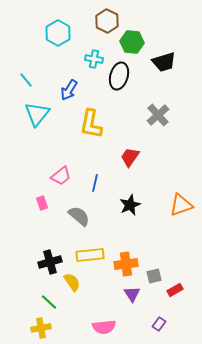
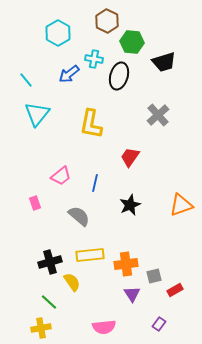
blue arrow: moved 16 px up; rotated 20 degrees clockwise
pink rectangle: moved 7 px left
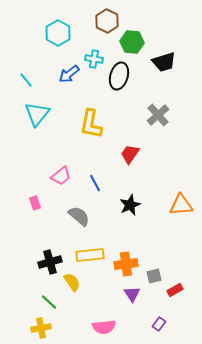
red trapezoid: moved 3 px up
blue line: rotated 42 degrees counterclockwise
orange triangle: rotated 15 degrees clockwise
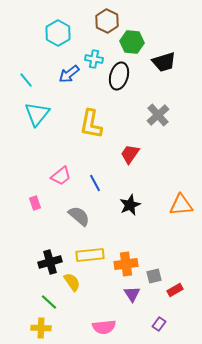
yellow cross: rotated 12 degrees clockwise
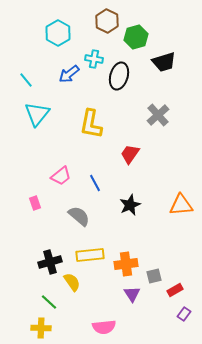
green hexagon: moved 4 px right, 5 px up; rotated 20 degrees counterclockwise
purple rectangle: moved 25 px right, 10 px up
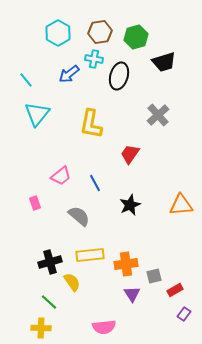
brown hexagon: moved 7 px left, 11 px down; rotated 25 degrees clockwise
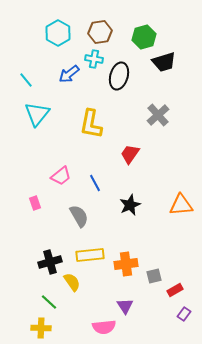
green hexagon: moved 8 px right
gray semicircle: rotated 20 degrees clockwise
purple triangle: moved 7 px left, 12 px down
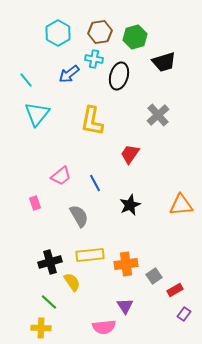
green hexagon: moved 9 px left
yellow L-shape: moved 1 px right, 3 px up
gray square: rotated 21 degrees counterclockwise
